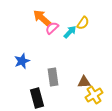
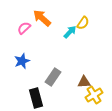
pink semicircle: moved 28 px left
gray rectangle: rotated 42 degrees clockwise
black rectangle: moved 1 px left
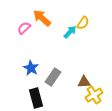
blue star: moved 9 px right, 7 px down; rotated 21 degrees counterclockwise
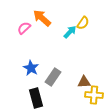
yellow cross: rotated 36 degrees clockwise
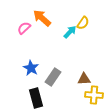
brown triangle: moved 3 px up
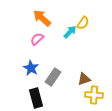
pink semicircle: moved 13 px right, 11 px down
brown triangle: rotated 16 degrees counterclockwise
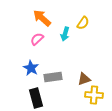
cyan arrow: moved 5 px left, 2 px down; rotated 152 degrees clockwise
gray rectangle: rotated 48 degrees clockwise
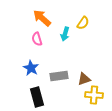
pink semicircle: rotated 64 degrees counterclockwise
gray rectangle: moved 6 px right, 1 px up
black rectangle: moved 1 px right, 1 px up
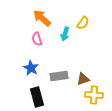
brown triangle: moved 1 px left
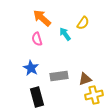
cyan arrow: rotated 128 degrees clockwise
brown triangle: moved 2 px right
yellow cross: rotated 18 degrees counterclockwise
